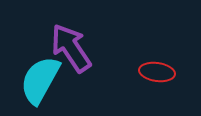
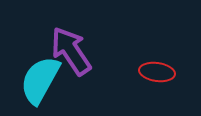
purple arrow: moved 3 px down
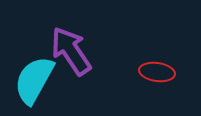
cyan semicircle: moved 6 px left
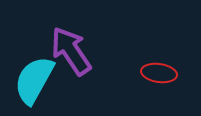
red ellipse: moved 2 px right, 1 px down
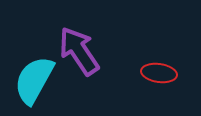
purple arrow: moved 8 px right
